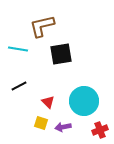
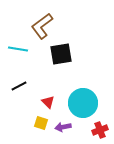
brown L-shape: rotated 24 degrees counterclockwise
cyan circle: moved 1 px left, 2 px down
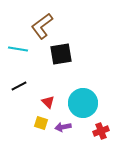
red cross: moved 1 px right, 1 px down
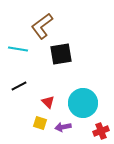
yellow square: moved 1 px left
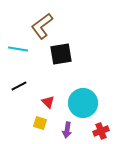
purple arrow: moved 4 px right, 3 px down; rotated 70 degrees counterclockwise
